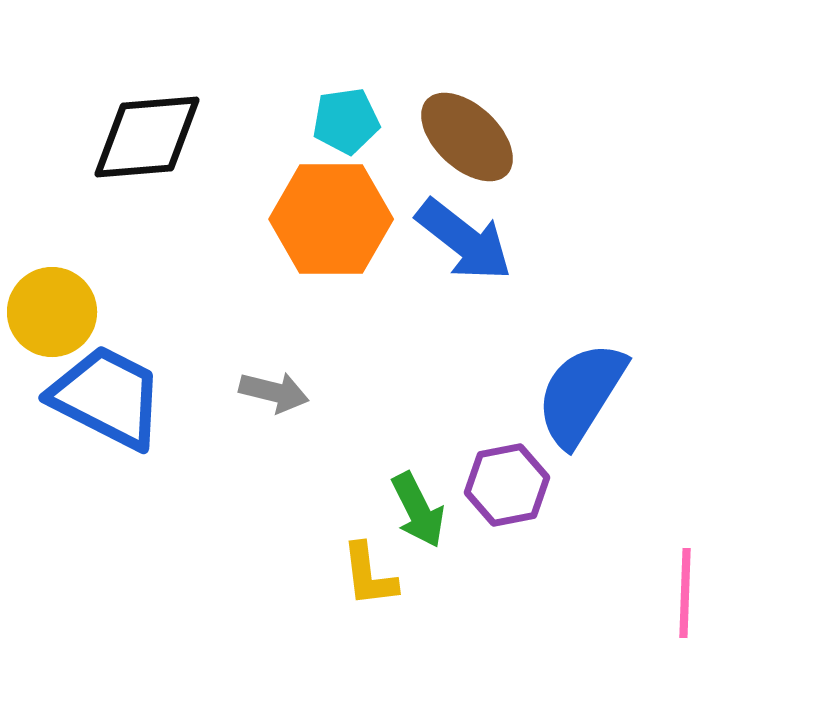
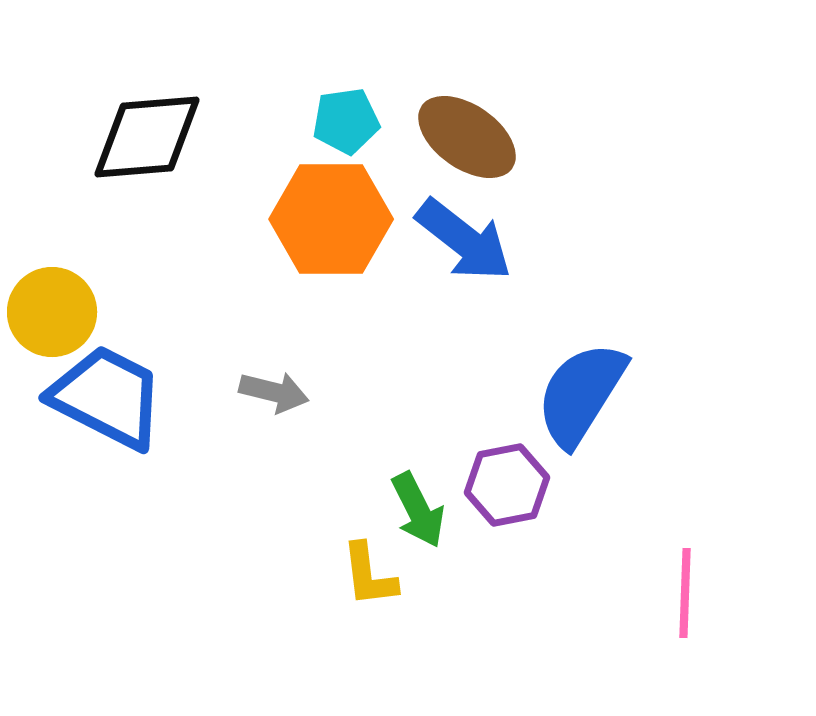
brown ellipse: rotated 8 degrees counterclockwise
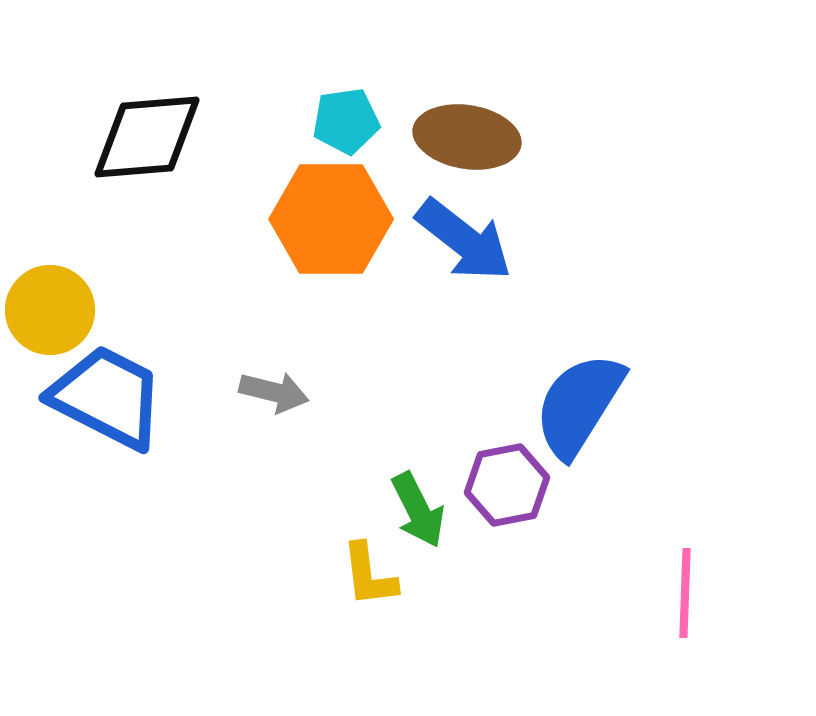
brown ellipse: rotated 26 degrees counterclockwise
yellow circle: moved 2 px left, 2 px up
blue semicircle: moved 2 px left, 11 px down
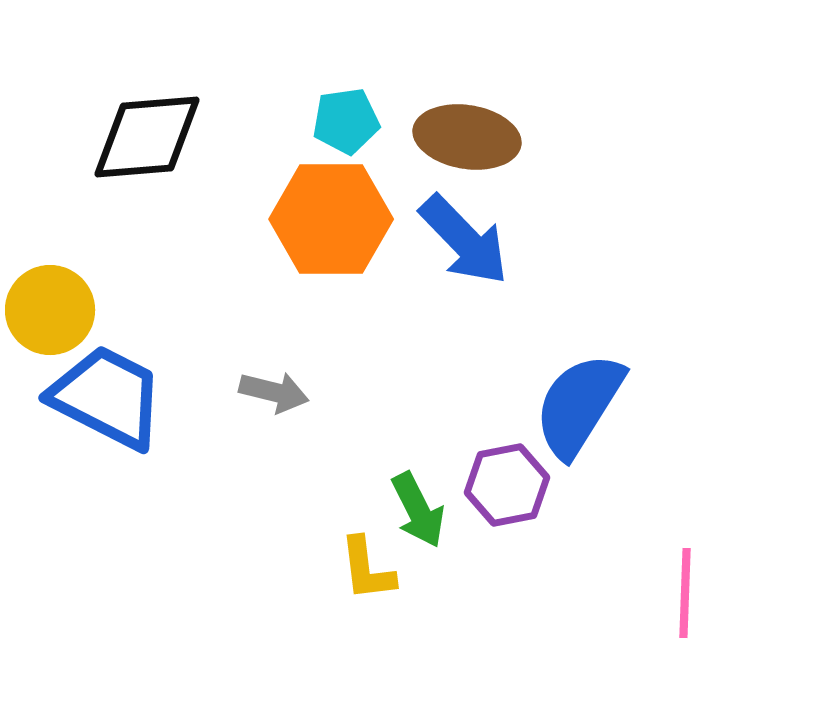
blue arrow: rotated 8 degrees clockwise
yellow L-shape: moved 2 px left, 6 px up
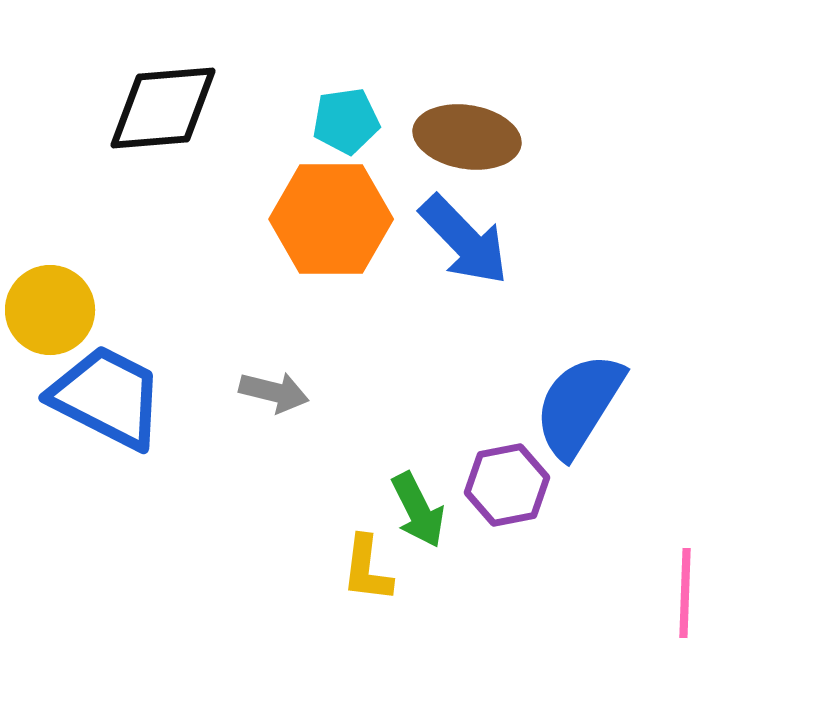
black diamond: moved 16 px right, 29 px up
yellow L-shape: rotated 14 degrees clockwise
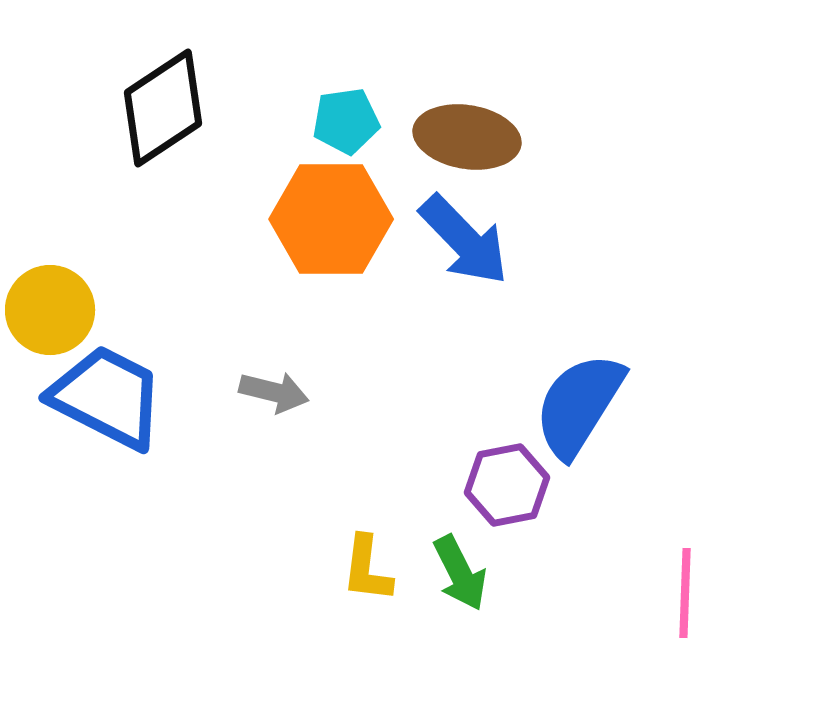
black diamond: rotated 29 degrees counterclockwise
green arrow: moved 42 px right, 63 px down
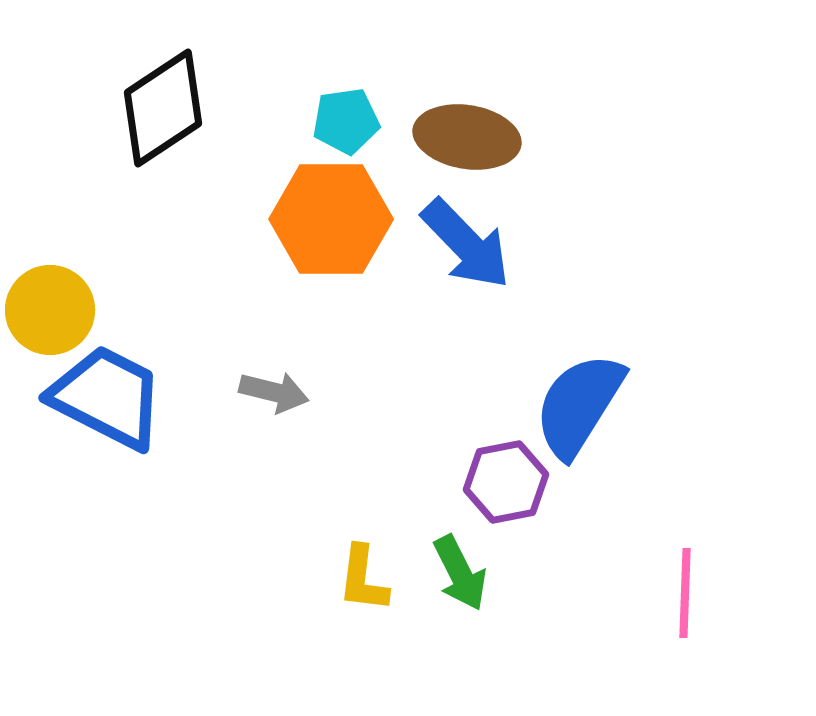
blue arrow: moved 2 px right, 4 px down
purple hexagon: moved 1 px left, 3 px up
yellow L-shape: moved 4 px left, 10 px down
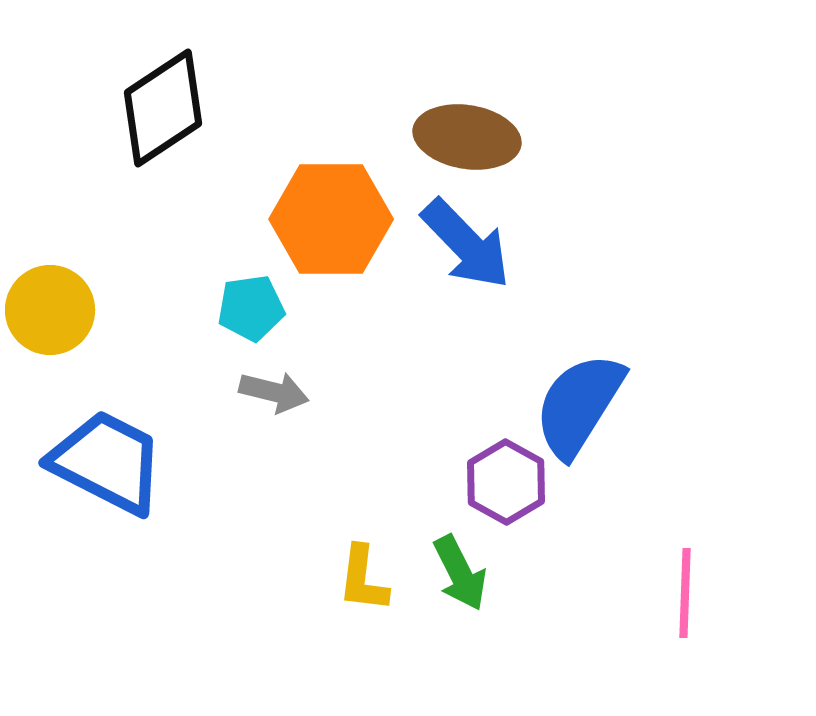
cyan pentagon: moved 95 px left, 187 px down
blue trapezoid: moved 65 px down
purple hexagon: rotated 20 degrees counterclockwise
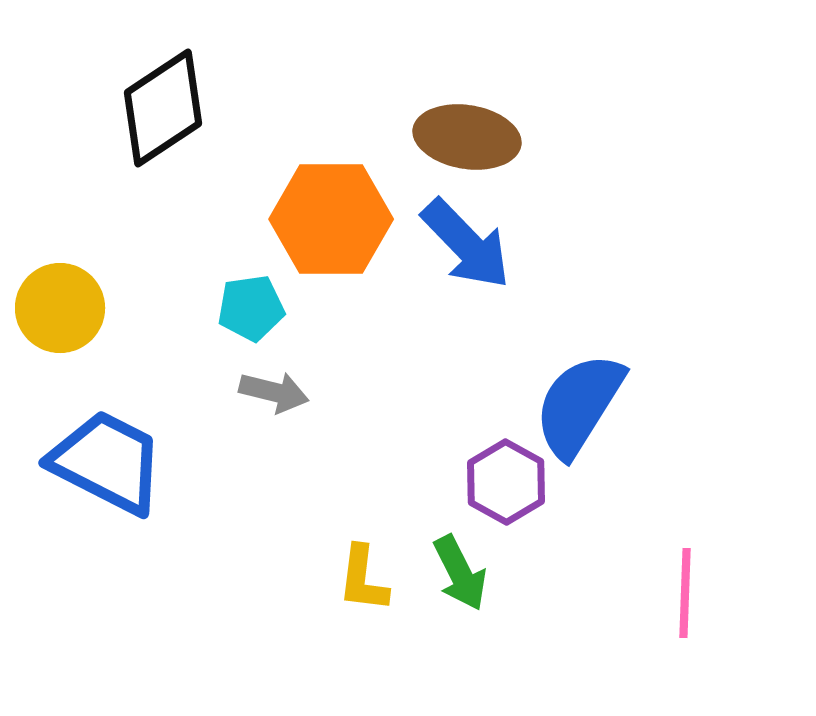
yellow circle: moved 10 px right, 2 px up
